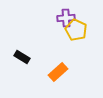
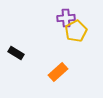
yellow pentagon: moved 1 px down; rotated 20 degrees clockwise
black rectangle: moved 6 px left, 4 px up
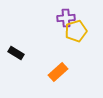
yellow pentagon: rotated 10 degrees clockwise
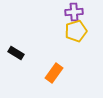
purple cross: moved 8 px right, 6 px up
orange rectangle: moved 4 px left, 1 px down; rotated 12 degrees counterclockwise
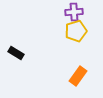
orange rectangle: moved 24 px right, 3 px down
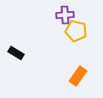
purple cross: moved 9 px left, 3 px down
yellow pentagon: rotated 30 degrees clockwise
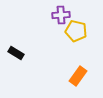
purple cross: moved 4 px left
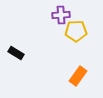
yellow pentagon: rotated 15 degrees counterclockwise
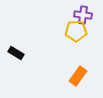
purple cross: moved 22 px right; rotated 12 degrees clockwise
